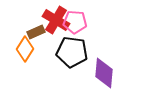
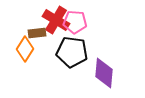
brown rectangle: moved 1 px right, 1 px down; rotated 18 degrees clockwise
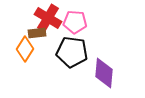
red cross: moved 8 px left, 2 px up
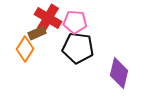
brown rectangle: rotated 18 degrees counterclockwise
black pentagon: moved 6 px right, 4 px up
purple diamond: moved 15 px right; rotated 8 degrees clockwise
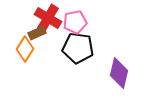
pink pentagon: rotated 15 degrees counterclockwise
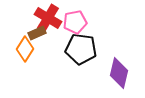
black pentagon: moved 3 px right, 1 px down
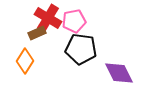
pink pentagon: moved 1 px left, 1 px up
orange diamond: moved 12 px down
purple diamond: rotated 40 degrees counterclockwise
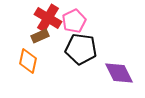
pink pentagon: rotated 15 degrees counterclockwise
brown rectangle: moved 3 px right, 3 px down
orange diamond: moved 3 px right; rotated 20 degrees counterclockwise
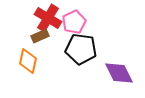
pink pentagon: moved 1 px down
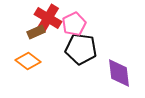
pink pentagon: moved 2 px down
brown rectangle: moved 4 px left, 4 px up
orange diamond: rotated 65 degrees counterclockwise
purple diamond: rotated 20 degrees clockwise
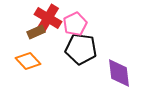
pink pentagon: moved 1 px right
orange diamond: rotated 10 degrees clockwise
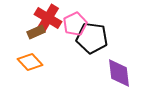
black pentagon: moved 11 px right, 11 px up
orange diamond: moved 2 px right, 1 px down
